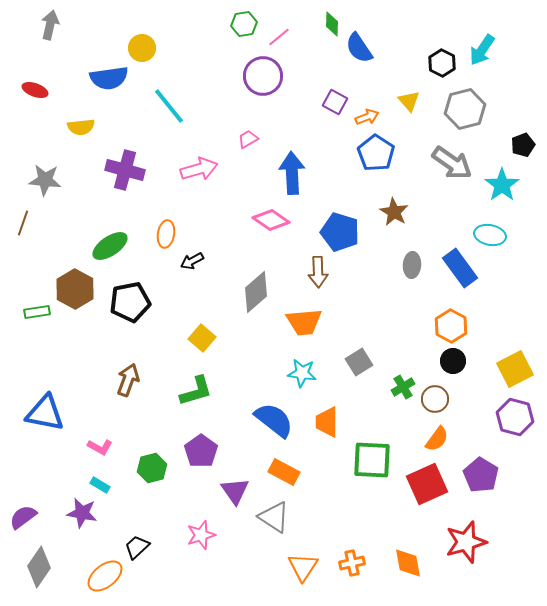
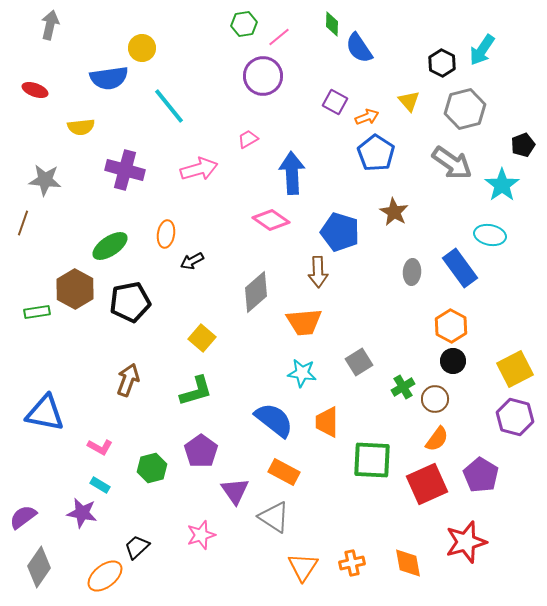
gray ellipse at (412, 265): moved 7 px down
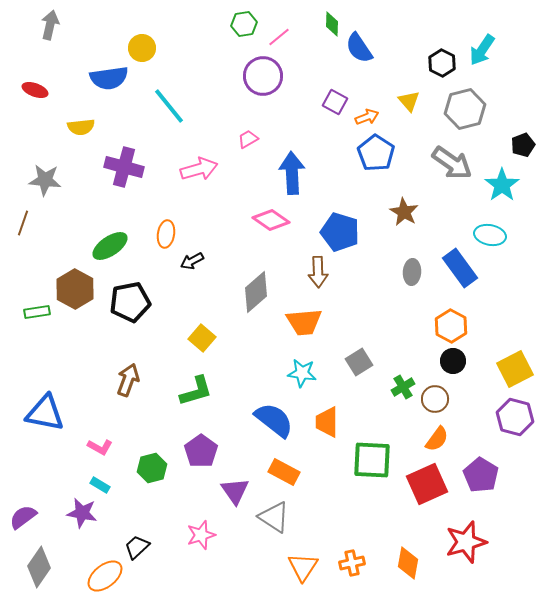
purple cross at (125, 170): moved 1 px left, 3 px up
brown star at (394, 212): moved 10 px right
orange diamond at (408, 563): rotated 20 degrees clockwise
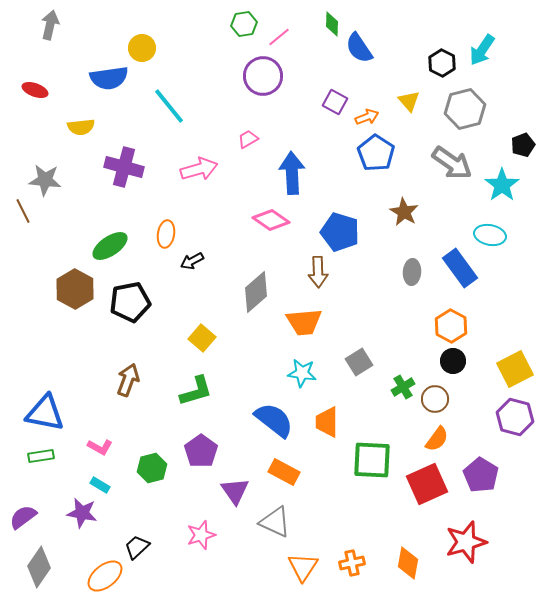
brown line at (23, 223): moved 12 px up; rotated 45 degrees counterclockwise
green rectangle at (37, 312): moved 4 px right, 144 px down
gray triangle at (274, 517): moved 1 px right, 5 px down; rotated 8 degrees counterclockwise
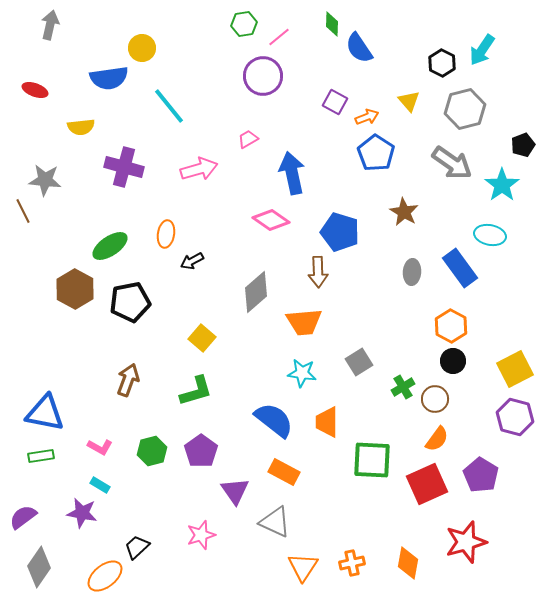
blue arrow at (292, 173): rotated 9 degrees counterclockwise
green hexagon at (152, 468): moved 17 px up
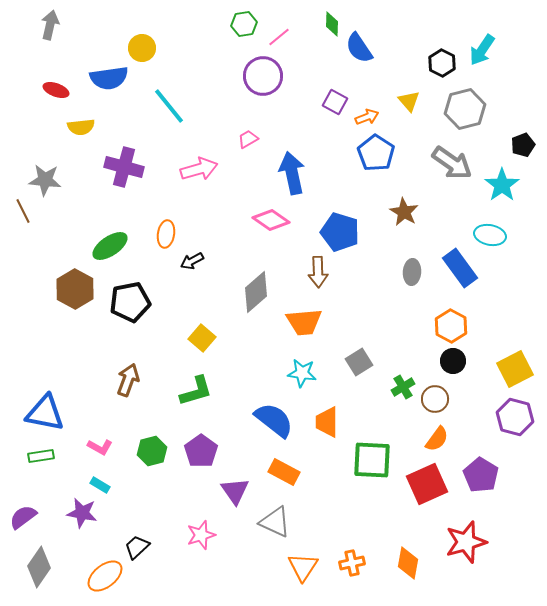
red ellipse at (35, 90): moved 21 px right
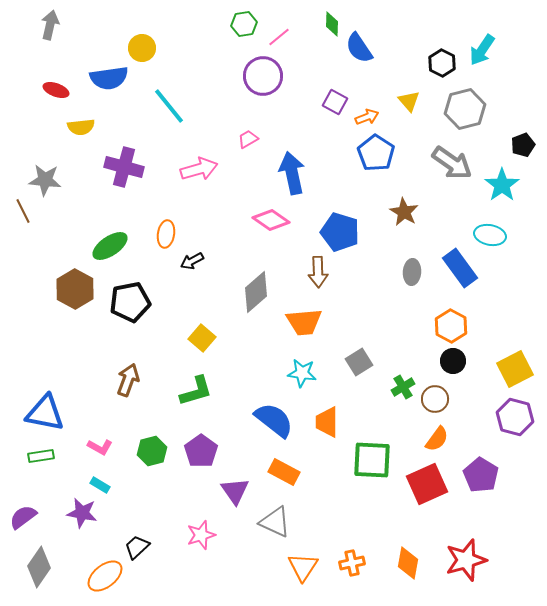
red star at (466, 542): moved 18 px down
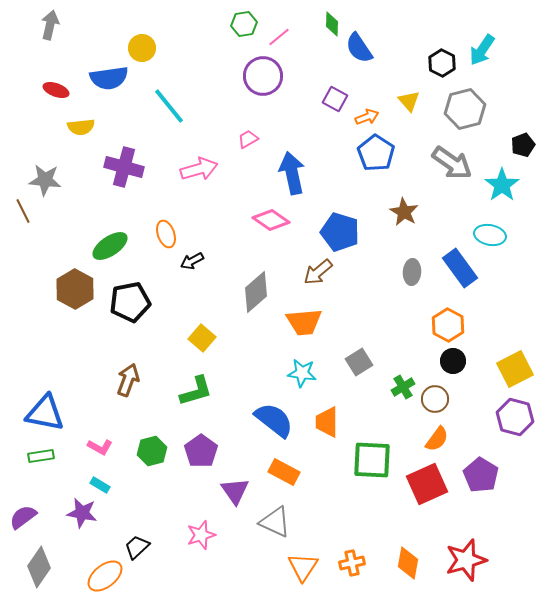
purple square at (335, 102): moved 3 px up
orange ellipse at (166, 234): rotated 28 degrees counterclockwise
brown arrow at (318, 272): rotated 52 degrees clockwise
orange hexagon at (451, 326): moved 3 px left, 1 px up
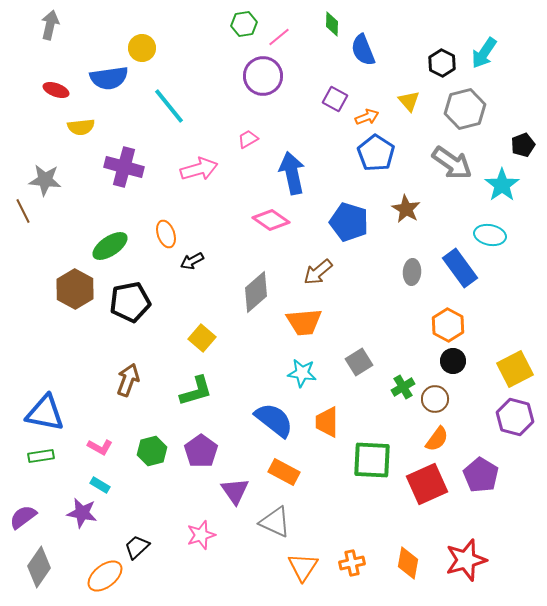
blue semicircle at (359, 48): moved 4 px right, 2 px down; rotated 12 degrees clockwise
cyan arrow at (482, 50): moved 2 px right, 3 px down
brown star at (404, 212): moved 2 px right, 3 px up
blue pentagon at (340, 232): moved 9 px right, 10 px up
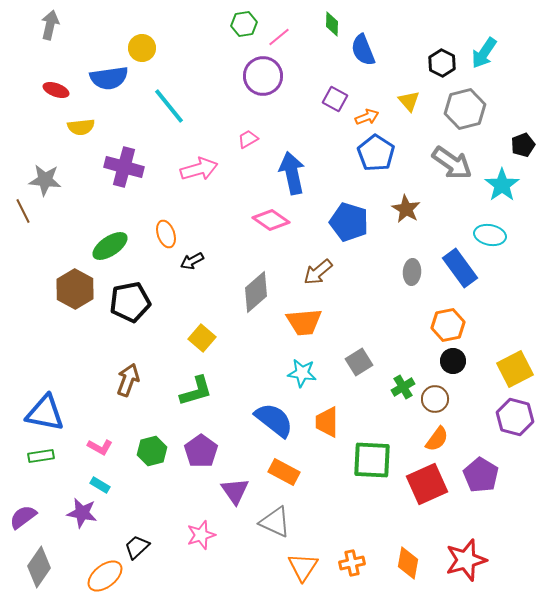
orange hexagon at (448, 325): rotated 20 degrees clockwise
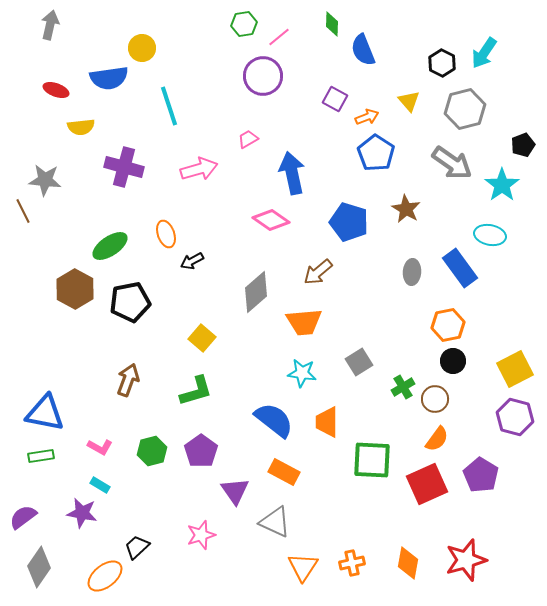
cyan line at (169, 106): rotated 21 degrees clockwise
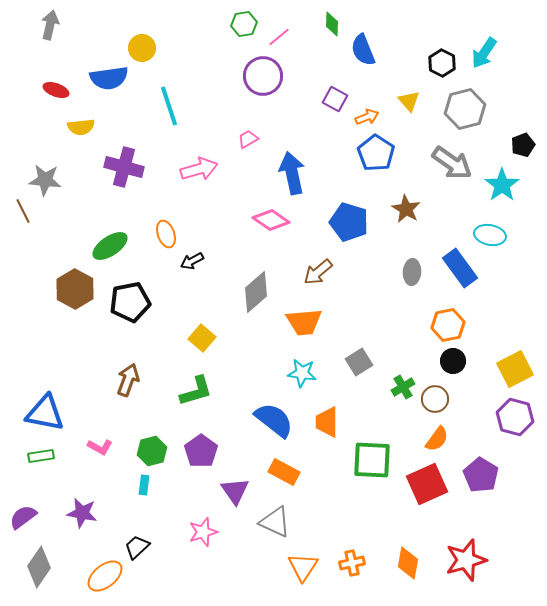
cyan rectangle at (100, 485): moved 44 px right; rotated 66 degrees clockwise
pink star at (201, 535): moved 2 px right, 3 px up
